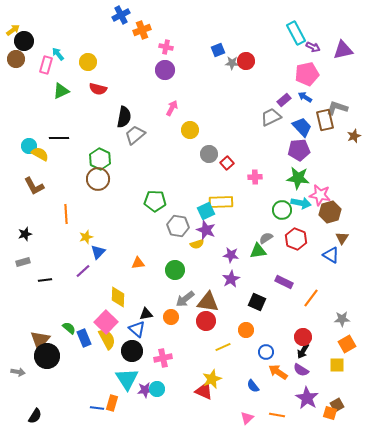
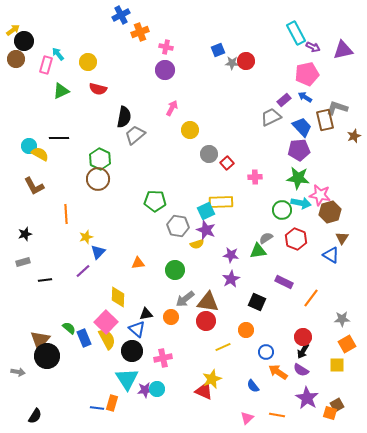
orange cross at (142, 30): moved 2 px left, 2 px down
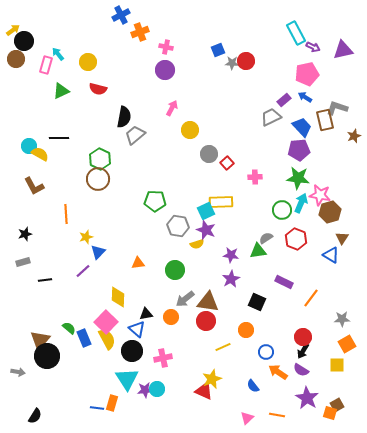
cyan arrow at (301, 203): rotated 78 degrees counterclockwise
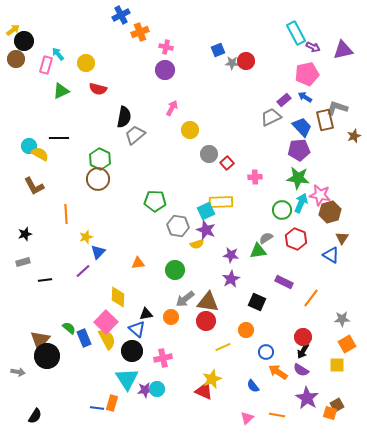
yellow circle at (88, 62): moved 2 px left, 1 px down
